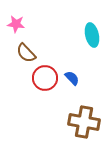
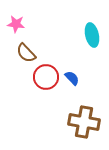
red circle: moved 1 px right, 1 px up
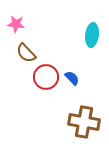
cyan ellipse: rotated 20 degrees clockwise
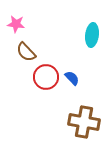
brown semicircle: moved 1 px up
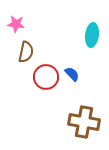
brown semicircle: rotated 125 degrees counterclockwise
blue semicircle: moved 4 px up
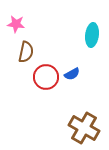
blue semicircle: rotated 105 degrees clockwise
brown cross: moved 6 px down; rotated 20 degrees clockwise
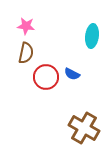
pink star: moved 10 px right, 2 px down
cyan ellipse: moved 1 px down
brown semicircle: moved 1 px down
blue semicircle: rotated 56 degrees clockwise
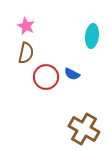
pink star: rotated 18 degrees clockwise
brown cross: moved 1 px down
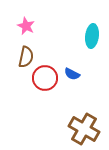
brown semicircle: moved 4 px down
red circle: moved 1 px left, 1 px down
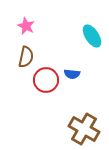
cyan ellipse: rotated 40 degrees counterclockwise
blue semicircle: rotated 21 degrees counterclockwise
red circle: moved 1 px right, 2 px down
